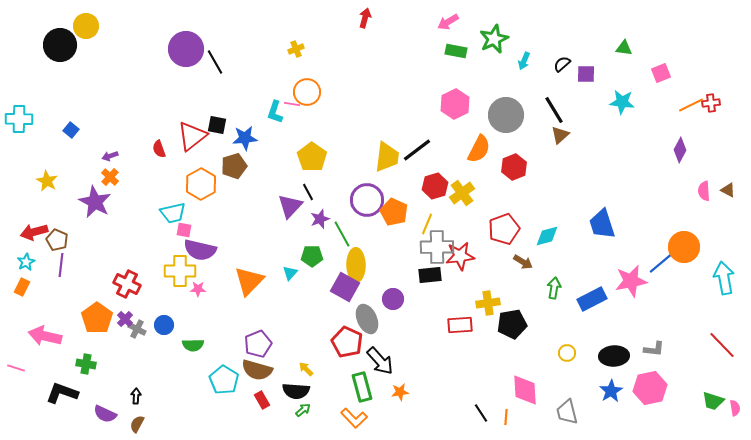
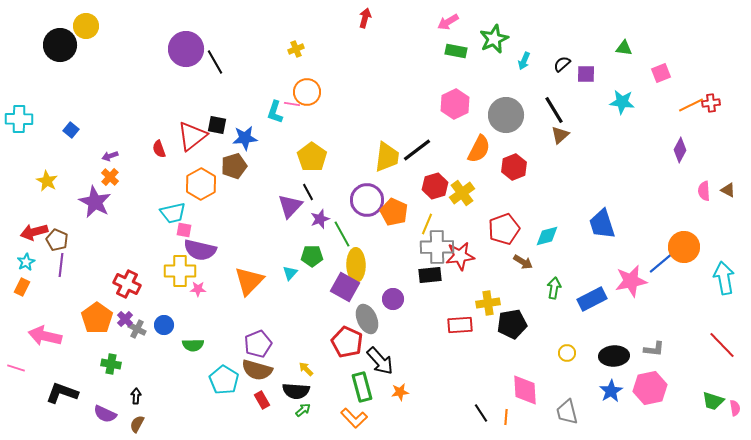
green cross at (86, 364): moved 25 px right
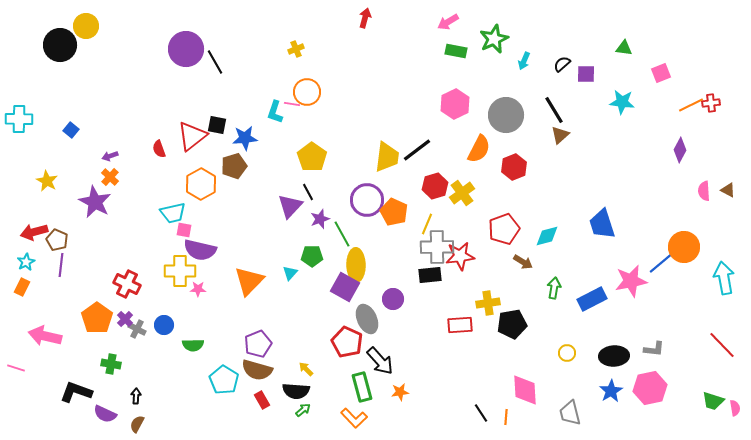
black L-shape at (62, 393): moved 14 px right, 1 px up
gray trapezoid at (567, 412): moved 3 px right, 1 px down
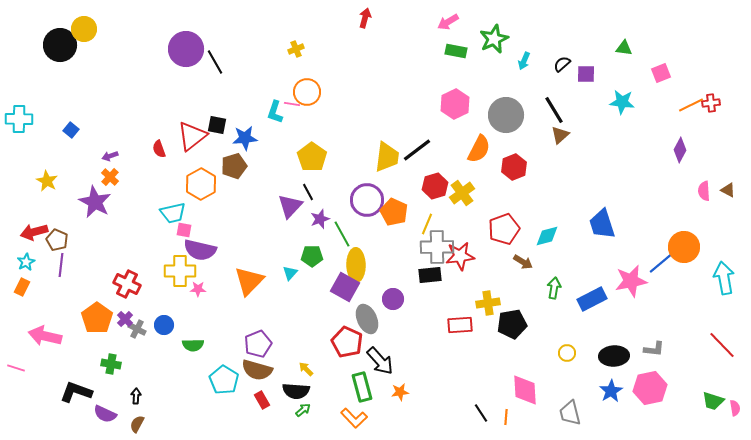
yellow circle at (86, 26): moved 2 px left, 3 px down
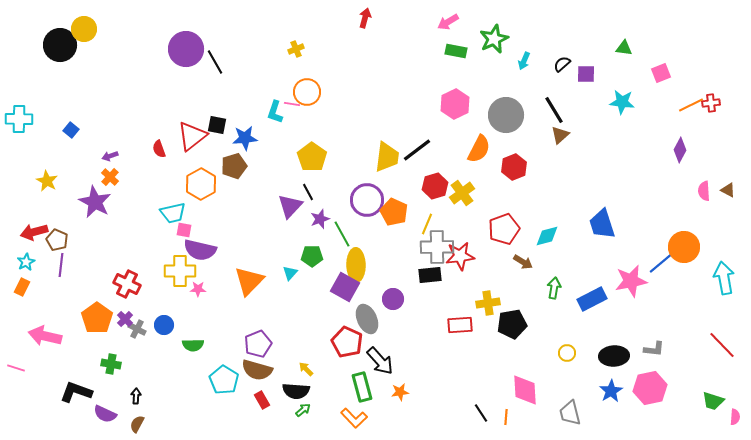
pink semicircle at (735, 408): moved 9 px down; rotated 14 degrees clockwise
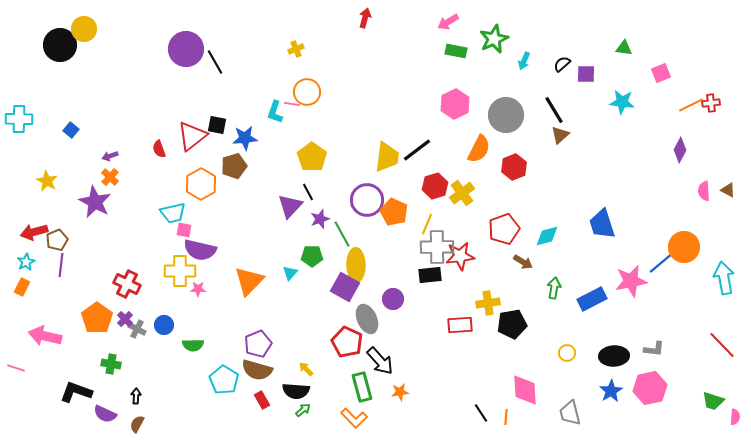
brown pentagon at (57, 240): rotated 25 degrees clockwise
